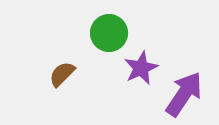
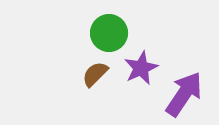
brown semicircle: moved 33 px right
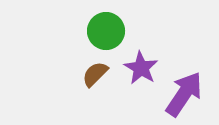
green circle: moved 3 px left, 2 px up
purple star: rotated 16 degrees counterclockwise
